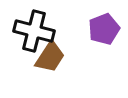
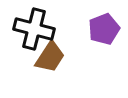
black cross: moved 2 px up
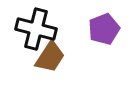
black cross: moved 2 px right
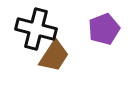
brown trapezoid: moved 4 px right, 1 px up
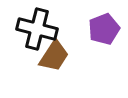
black cross: moved 1 px right
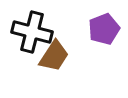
black cross: moved 5 px left, 3 px down
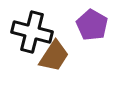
purple pentagon: moved 12 px left, 4 px up; rotated 20 degrees counterclockwise
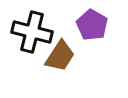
brown trapezoid: moved 6 px right
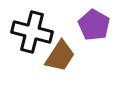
purple pentagon: moved 2 px right
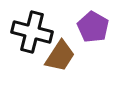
purple pentagon: moved 1 px left, 2 px down
